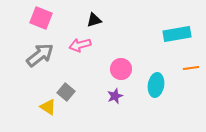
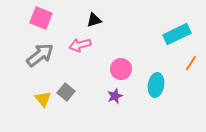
cyan rectangle: rotated 16 degrees counterclockwise
orange line: moved 5 px up; rotated 49 degrees counterclockwise
yellow triangle: moved 5 px left, 8 px up; rotated 18 degrees clockwise
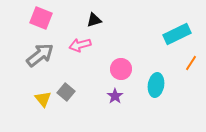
purple star: rotated 14 degrees counterclockwise
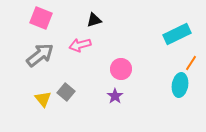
cyan ellipse: moved 24 px right
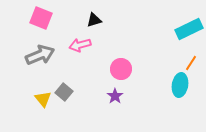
cyan rectangle: moved 12 px right, 5 px up
gray arrow: rotated 16 degrees clockwise
gray square: moved 2 px left
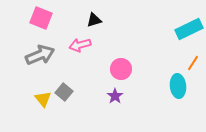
orange line: moved 2 px right
cyan ellipse: moved 2 px left, 1 px down; rotated 15 degrees counterclockwise
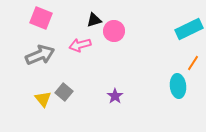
pink circle: moved 7 px left, 38 px up
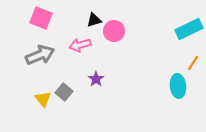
purple star: moved 19 px left, 17 px up
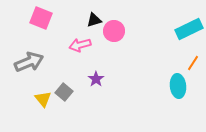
gray arrow: moved 11 px left, 7 px down
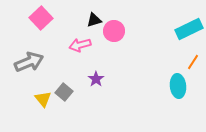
pink square: rotated 25 degrees clockwise
orange line: moved 1 px up
